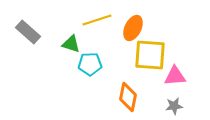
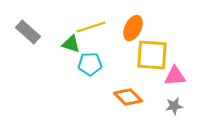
yellow line: moved 6 px left, 7 px down
yellow square: moved 2 px right
orange diamond: rotated 56 degrees counterclockwise
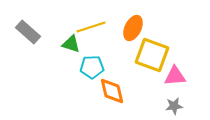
yellow square: rotated 16 degrees clockwise
cyan pentagon: moved 2 px right, 3 px down
orange diamond: moved 16 px left, 6 px up; rotated 32 degrees clockwise
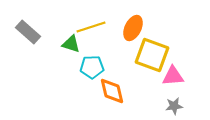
pink triangle: moved 2 px left
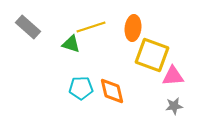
orange ellipse: rotated 20 degrees counterclockwise
gray rectangle: moved 5 px up
cyan pentagon: moved 11 px left, 21 px down
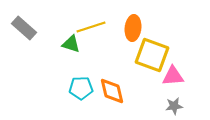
gray rectangle: moved 4 px left, 1 px down
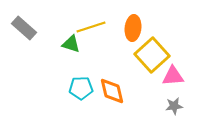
yellow square: rotated 28 degrees clockwise
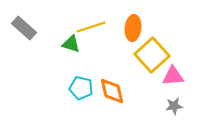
cyan pentagon: rotated 15 degrees clockwise
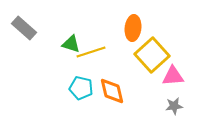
yellow line: moved 25 px down
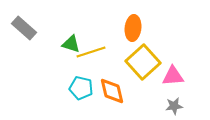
yellow square: moved 9 px left, 7 px down
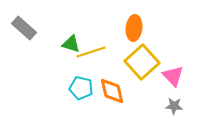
orange ellipse: moved 1 px right
yellow square: moved 1 px left
pink triangle: rotated 50 degrees clockwise
gray star: rotated 12 degrees clockwise
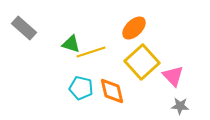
orange ellipse: rotated 40 degrees clockwise
gray star: moved 6 px right
